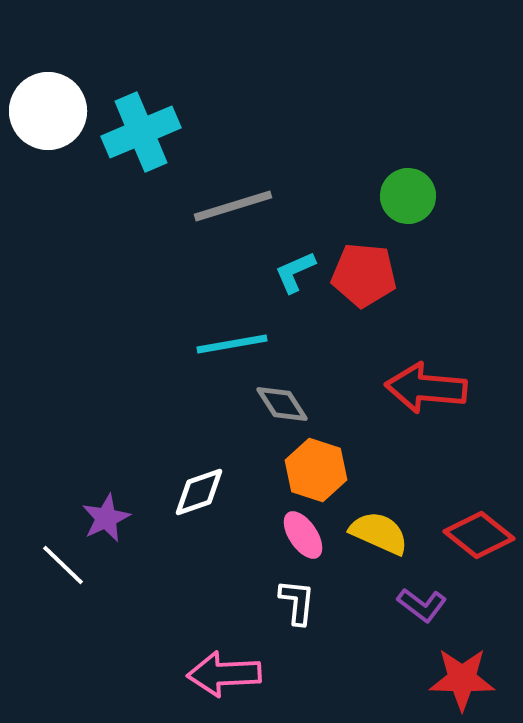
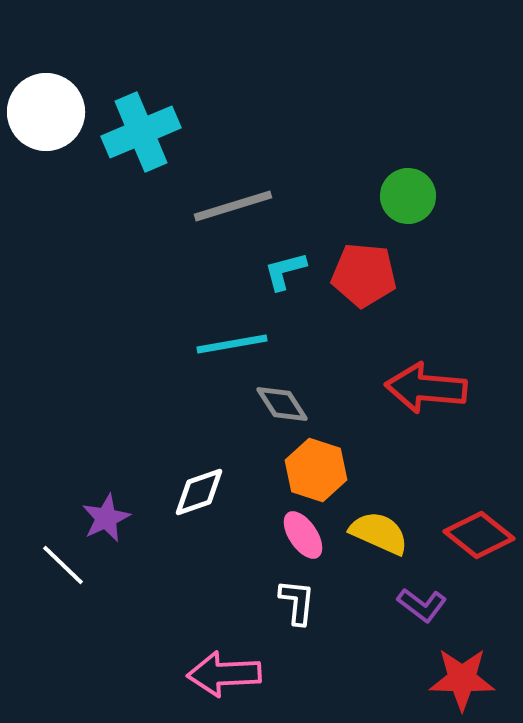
white circle: moved 2 px left, 1 px down
cyan L-shape: moved 10 px left, 1 px up; rotated 9 degrees clockwise
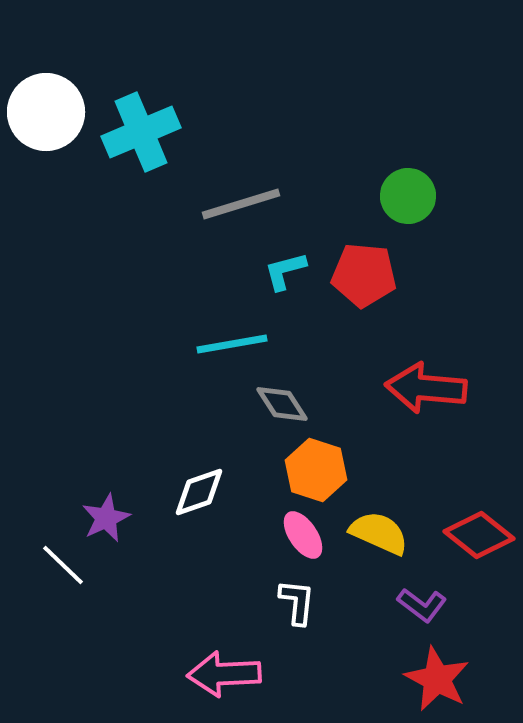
gray line: moved 8 px right, 2 px up
red star: moved 25 px left; rotated 26 degrees clockwise
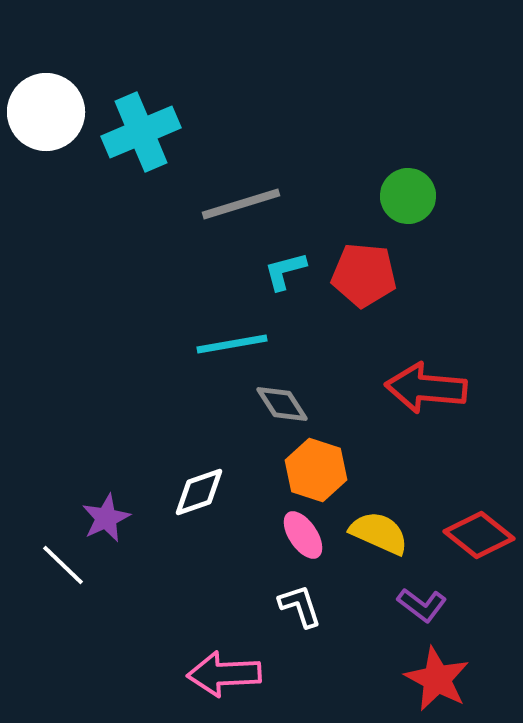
white L-shape: moved 3 px right, 4 px down; rotated 24 degrees counterclockwise
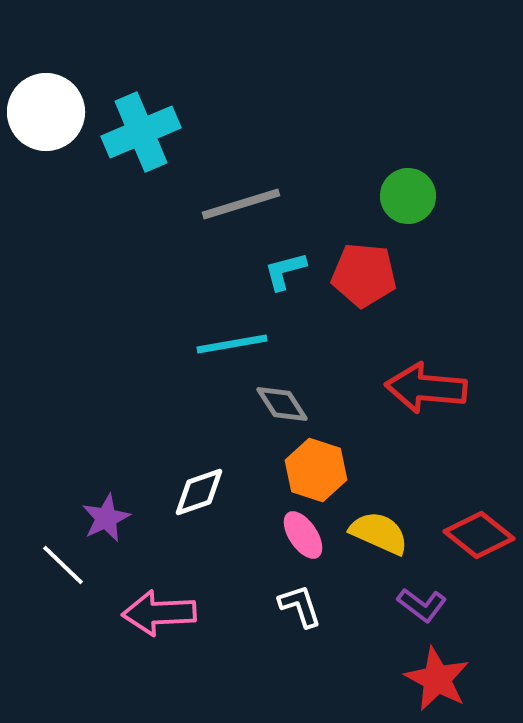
pink arrow: moved 65 px left, 61 px up
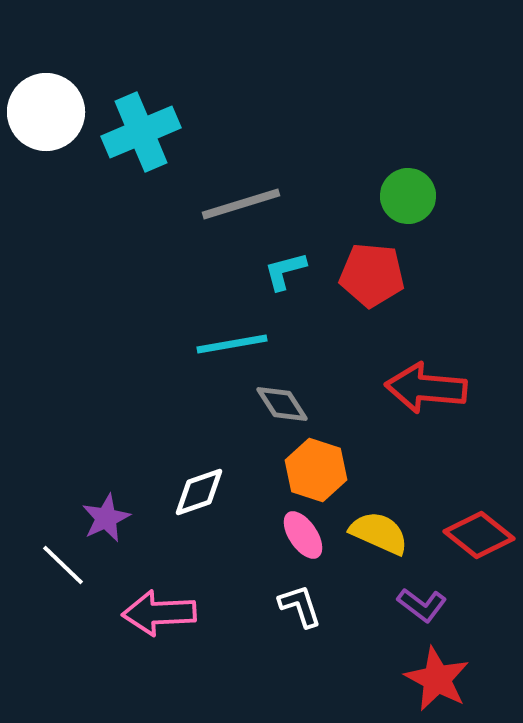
red pentagon: moved 8 px right
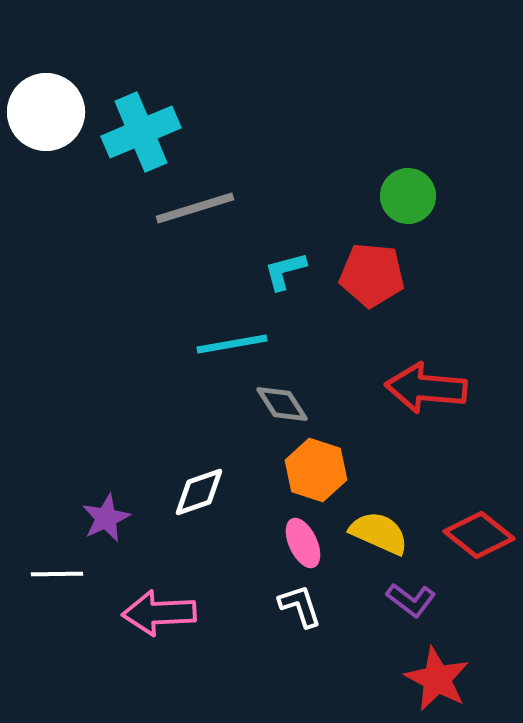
gray line: moved 46 px left, 4 px down
pink ellipse: moved 8 px down; rotated 9 degrees clockwise
white line: moved 6 px left, 9 px down; rotated 45 degrees counterclockwise
purple L-shape: moved 11 px left, 5 px up
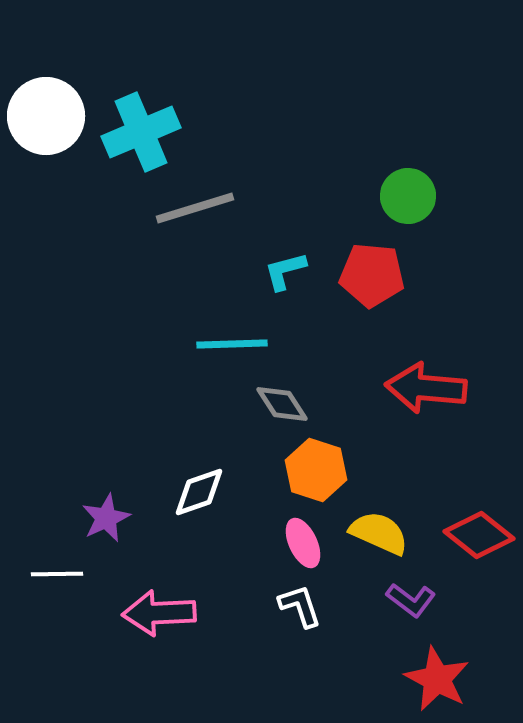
white circle: moved 4 px down
cyan line: rotated 8 degrees clockwise
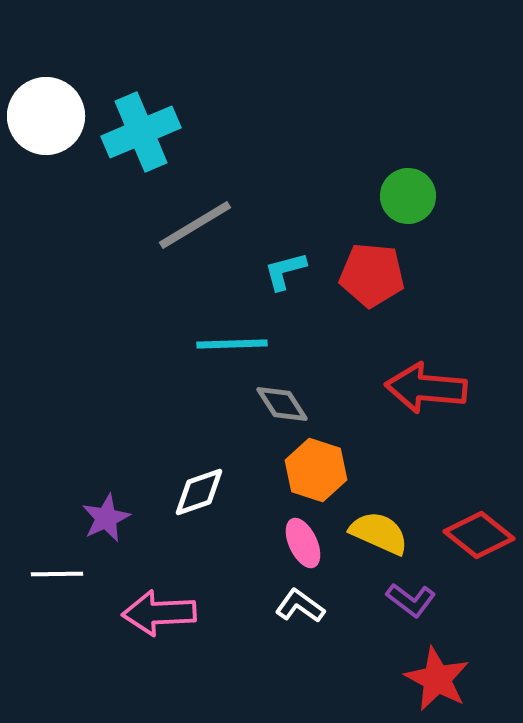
gray line: moved 17 px down; rotated 14 degrees counterclockwise
white L-shape: rotated 36 degrees counterclockwise
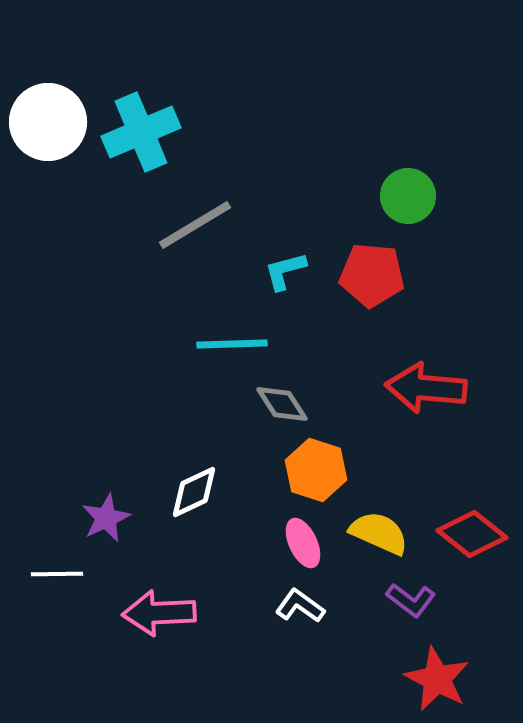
white circle: moved 2 px right, 6 px down
white diamond: moved 5 px left; rotated 6 degrees counterclockwise
red diamond: moved 7 px left, 1 px up
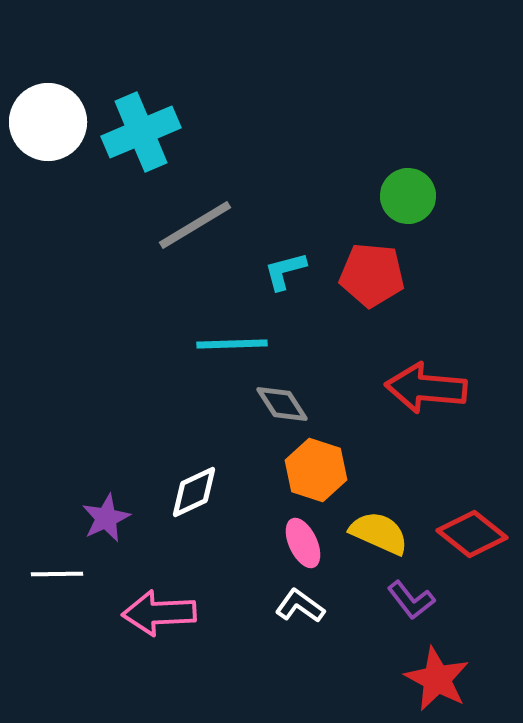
purple L-shape: rotated 15 degrees clockwise
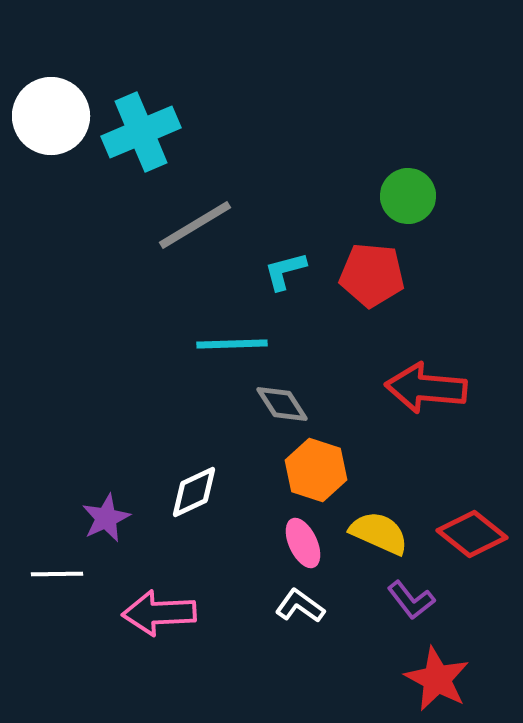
white circle: moved 3 px right, 6 px up
